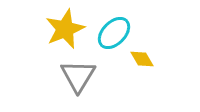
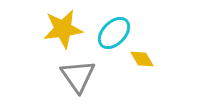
yellow star: moved 2 px left; rotated 15 degrees clockwise
gray triangle: rotated 6 degrees counterclockwise
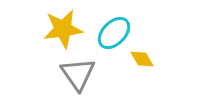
gray triangle: moved 2 px up
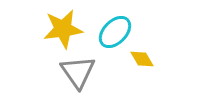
cyan ellipse: moved 1 px right, 1 px up
gray triangle: moved 2 px up
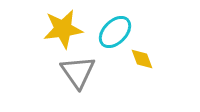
yellow diamond: rotated 10 degrees clockwise
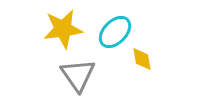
yellow diamond: rotated 10 degrees clockwise
gray triangle: moved 3 px down
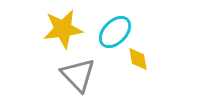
yellow diamond: moved 4 px left
gray triangle: rotated 9 degrees counterclockwise
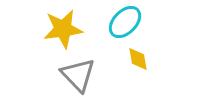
cyan ellipse: moved 10 px right, 10 px up
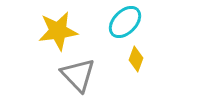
yellow star: moved 5 px left, 2 px down
yellow diamond: moved 2 px left; rotated 30 degrees clockwise
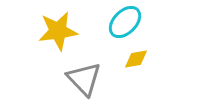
yellow diamond: rotated 60 degrees clockwise
gray triangle: moved 6 px right, 4 px down
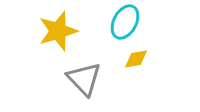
cyan ellipse: rotated 16 degrees counterclockwise
yellow star: rotated 9 degrees counterclockwise
